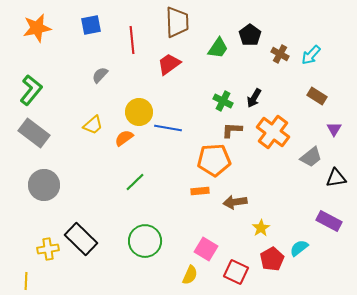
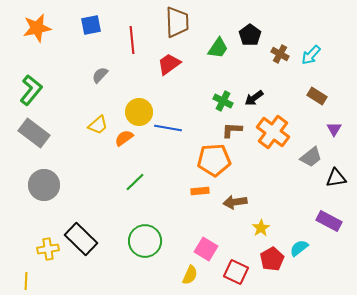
black arrow: rotated 24 degrees clockwise
yellow trapezoid: moved 5 px right
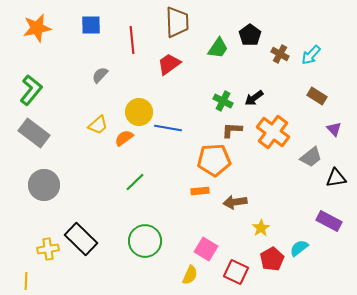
blue square: rotated 10 degrees clockwise
purple triangle: rotated 14 degrees counterclockwise
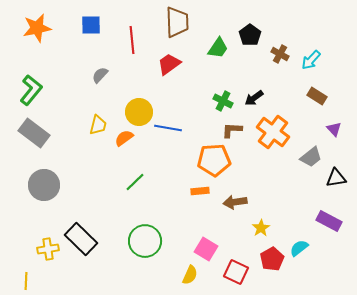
cyan arrow: moved 5 px down
yellow trapezoid: rotated 35 degrees counterclockwise
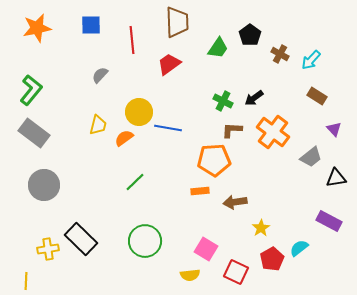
yellow semicircle: rotated 60 degrees clockwise
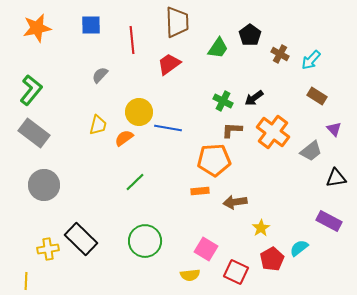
gray trapezoid: moved 6 px up
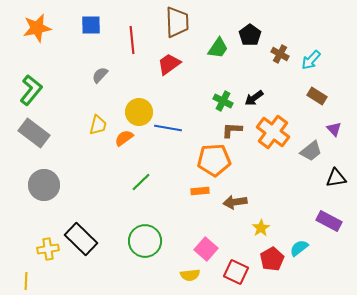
green line: moved 6 px right
pink square: rotated 10 degrees clockwise
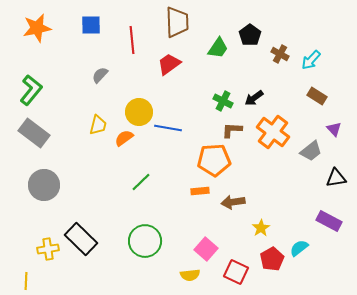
brown arrow: moved 2 px left
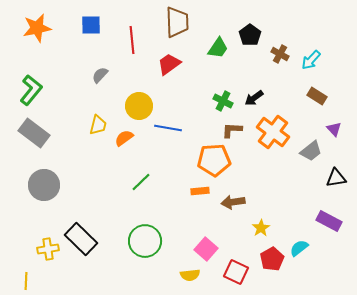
yellow circle: moved 6 px up
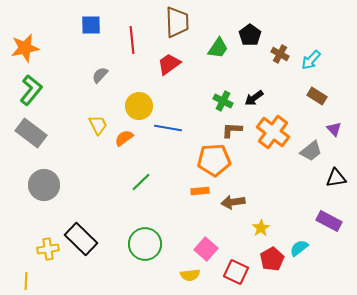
orange star: moved 12 px left, 20 px down
yellow trapezoid: rotated 40 degrees counterclockwise
gray rectangle: moved 3 px left
green circle: moved 3 px down
